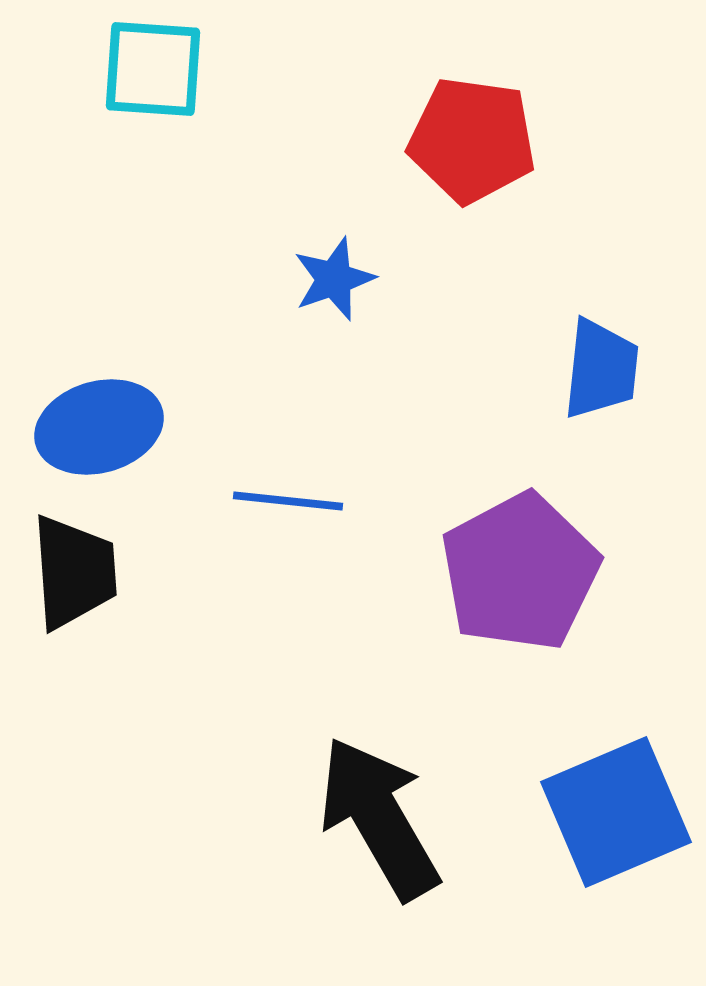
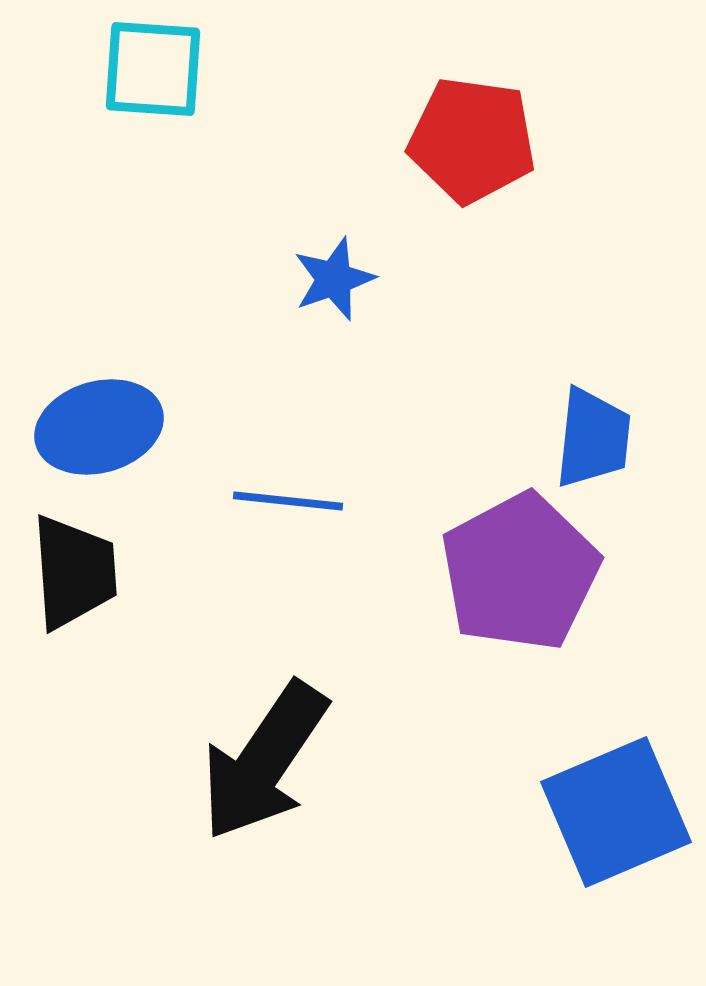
blue trapezoid: moved 8 px left, 69 px down
black arrow: moved 115 px left, 57 px up; rotated 116 degrees counterclockwise
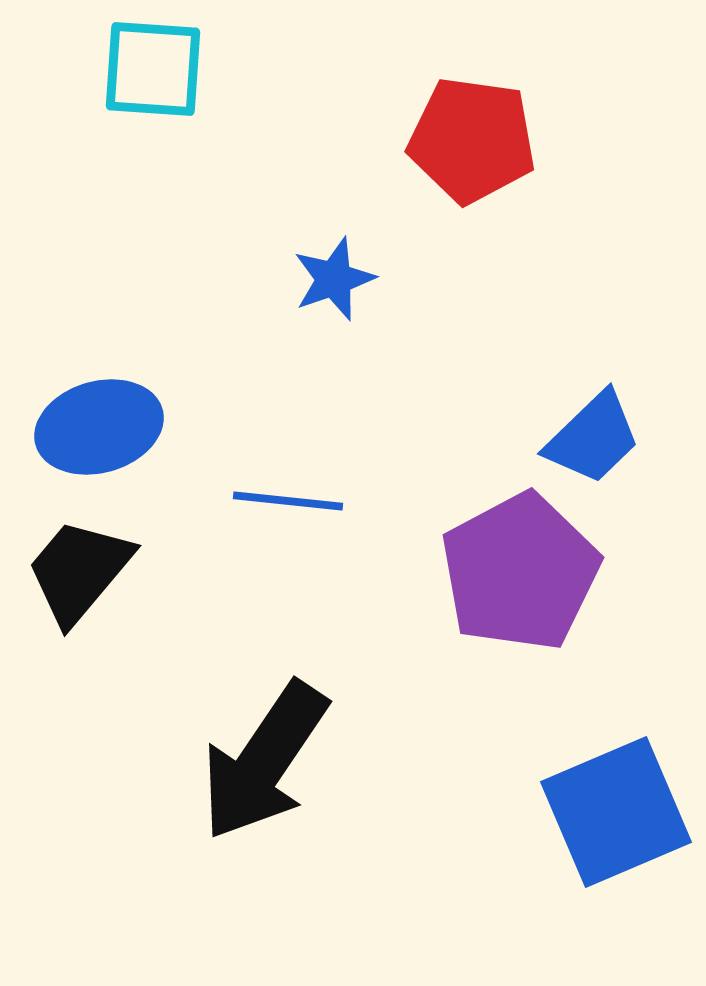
blue trapezoid: rotated 40 degrees clockwise
black trapezoid: moved 5 px right, 1 px up; rotated 136 degrees counterclockwise
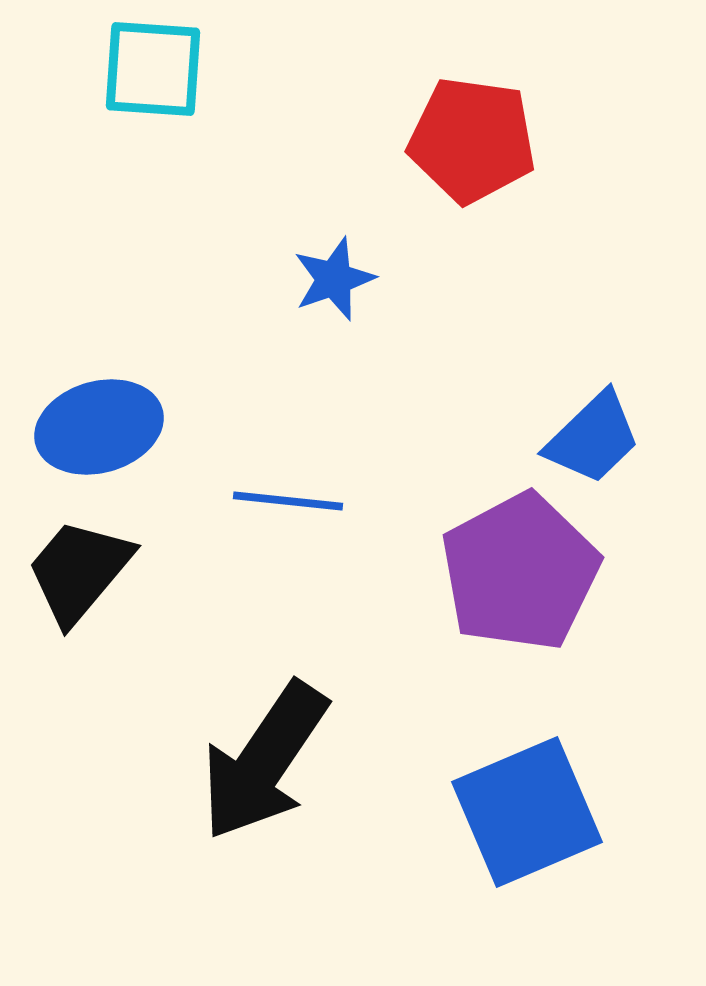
blue square: moved 89 px left
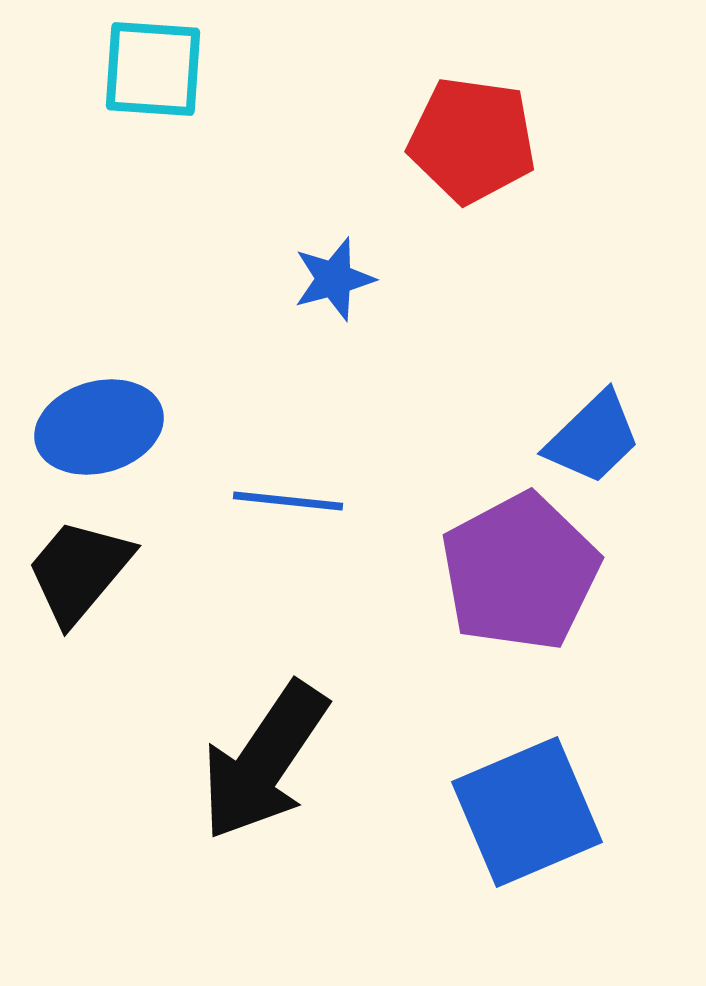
blue star: rotated 4 degrees clockwise
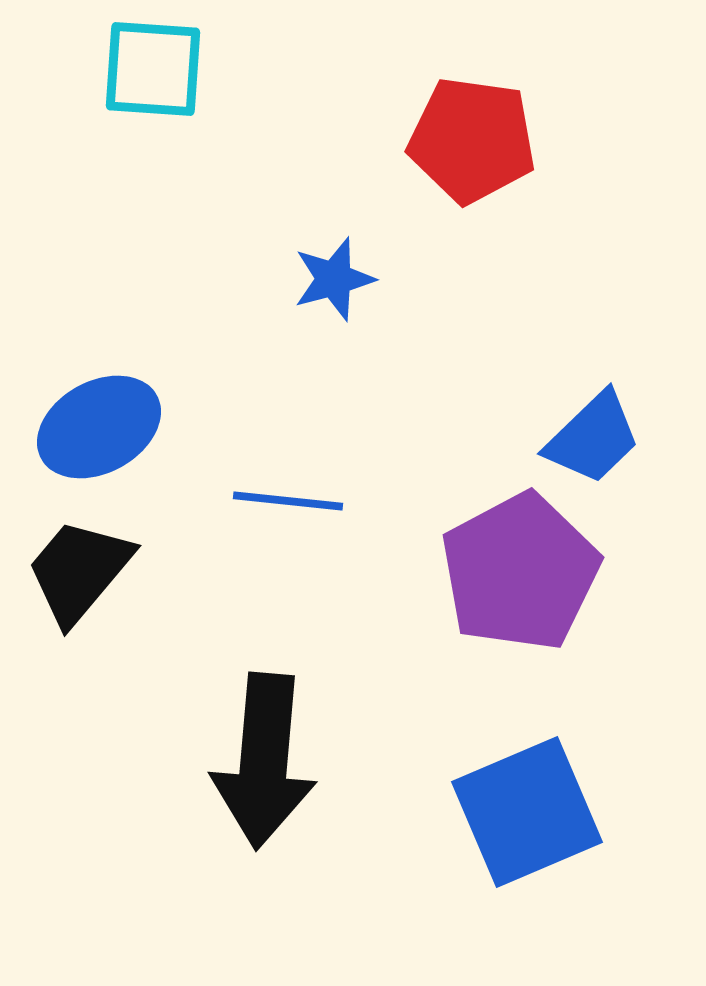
blue ellipse: rotated 13 degrees counterclockwise
black arrow: rotated 29 degrees counterclockwise
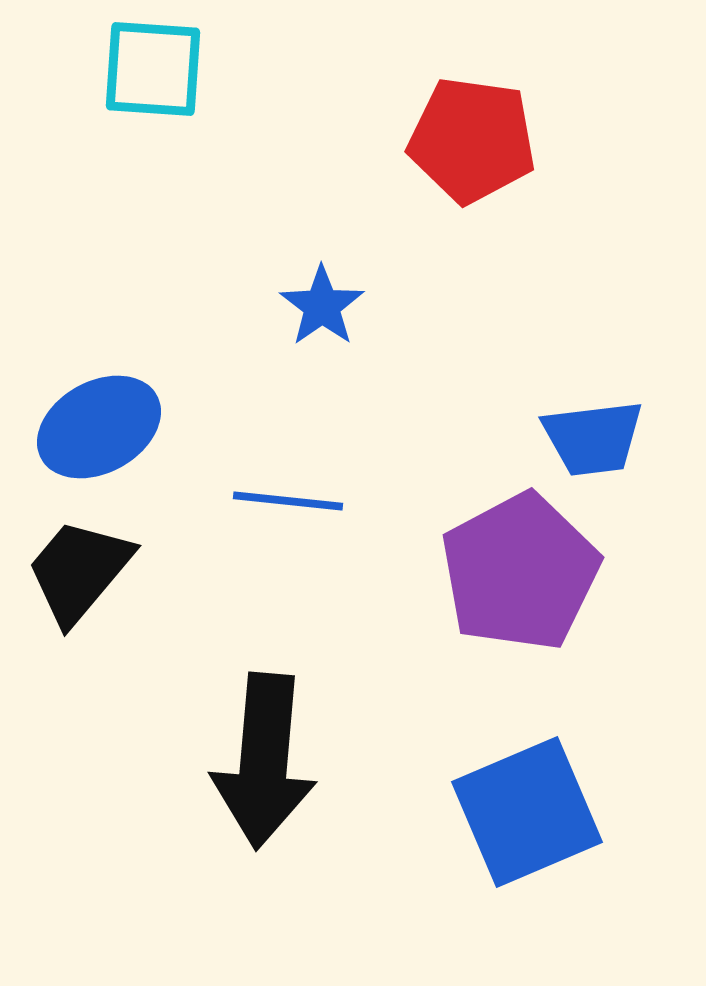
blue star: moved 12 px left, 27 px down; rotated 20 degrees counterclockwise
blue trapezoid: rotated 37 degrees clockwise
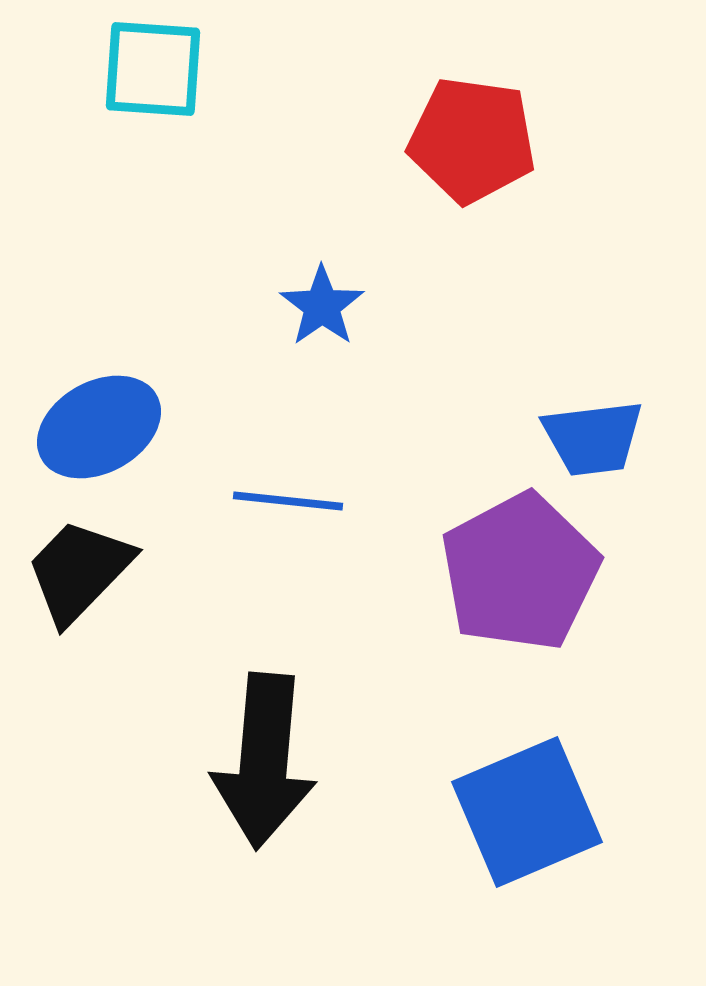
black trapezoid: rotated 4 degrees clockwise
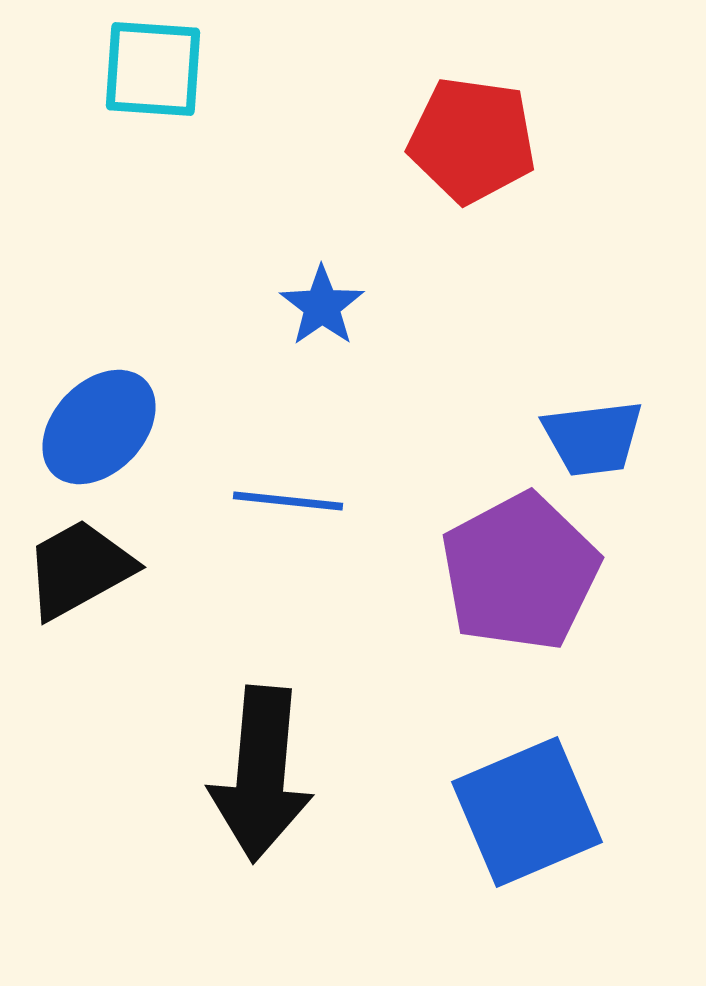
blue ellipse: rotated 17 degrees counterclockwise
black trapezoid: moved 2 px up; rotated 17 degrees clockwise
black arrow: moved 3 px left, 13 px down
